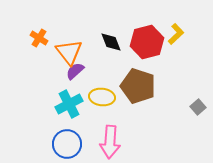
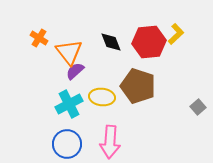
red hexagon: moved 2 px right; rotated 8 degrees clockwise
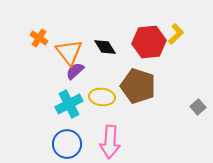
black diamond: moved 6 px left, 5 px down; rotated 10 degrees counterclockwise
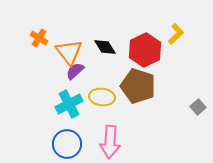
red hexagon: moved 4 px left, 8 px down; rotated 20 degrees counterclockwise
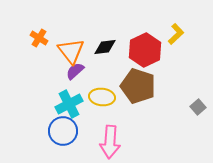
black diamond: rotated 65 degrees counterclockwise
orange triangle: moved 2 px right, 1 px up
blue circle: moved 4 px left, 13 px up
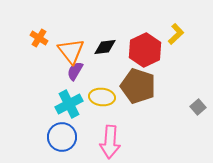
purple semicircle: rotated 18 degrees counterclockwise
blue circle: moved 1 px left, 6 px down
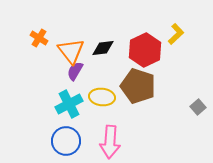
black diamond: moved 2 px left, 1 px down
blue circle: moved 4 px right, 4 px down
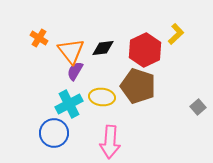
blue circle: moved 12 px left, 8 px up
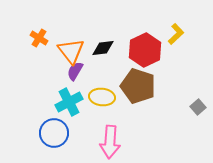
cyan cross: moved 2 px up
